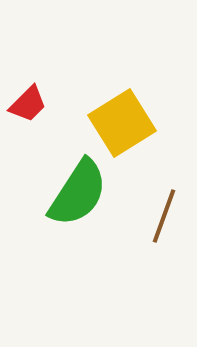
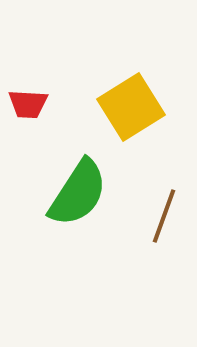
red trapezoid: rotated 48 degrees clockwise
yellow square: moved 9 px right, 16 px up
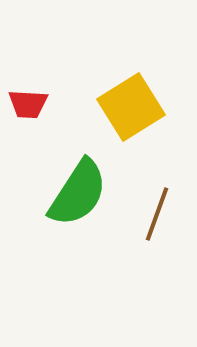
brown line: moved 7 px left, 2 px up
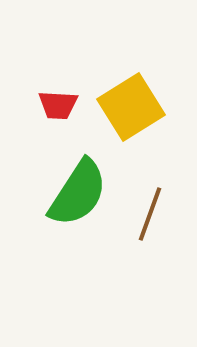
red trapezoid: moved 30 px right, 1 px down
brown line: moved 7 px left
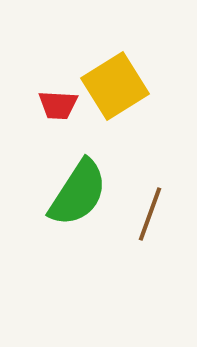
yellow square: moved 16 px left, 21 px up
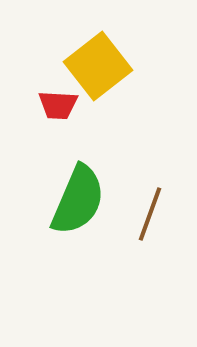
yellow square: moved 17 px left, 20 px up; rotated 6 degrees counterclockwise
green semicircle: moved 7 px down; rotated 10 degrees counterclockwise
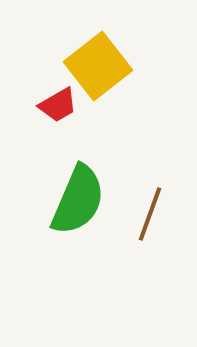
red trapezoid: rotated 33 degrees counterclockwise
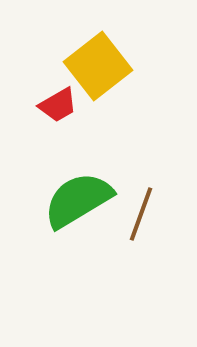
green semicircle: rotated 144 degrees counterclockwise
brown line: moved 9 px left
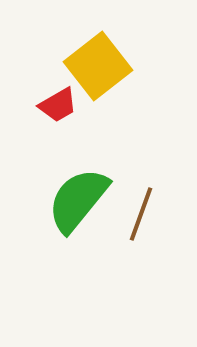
green semicircle: rotated 20 degrees counterclockwise
